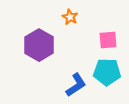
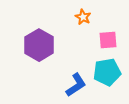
orange star: moved 13 px right
cyan pentagon: rotated 12 degrees counterclockwise
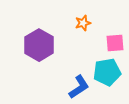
orange star: moved 6 px down; rotated 28 degrees clockwise
pink square: moved 7 px right, 3 px down
blue L-shape: moved 3 px right, 2 px down
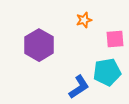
orange star: moved 1 px right, 3 px up
pink square: moved 4 px up
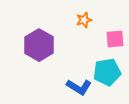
blue L-shape: rotated 65 degrees clockwise
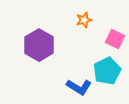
pink square: rotated 30 degrees clockwise
cyan pentagon: moved 1 px up; rotated 16 degrees counterclockwise
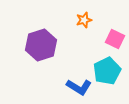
purple hexagon: moved 2 px right; rotated 12 degrees clockwise
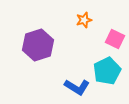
purple hexagon: moved 3 px left
blue L-shape: moved 2 px left
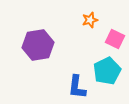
orange star: moved 6 px right
purple hexagon: rotated 8 degrees clockwise
blue L-shape: rotated 65 degrees clockwise
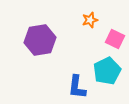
purple hexagon: moved 2 px right, 5 px up
